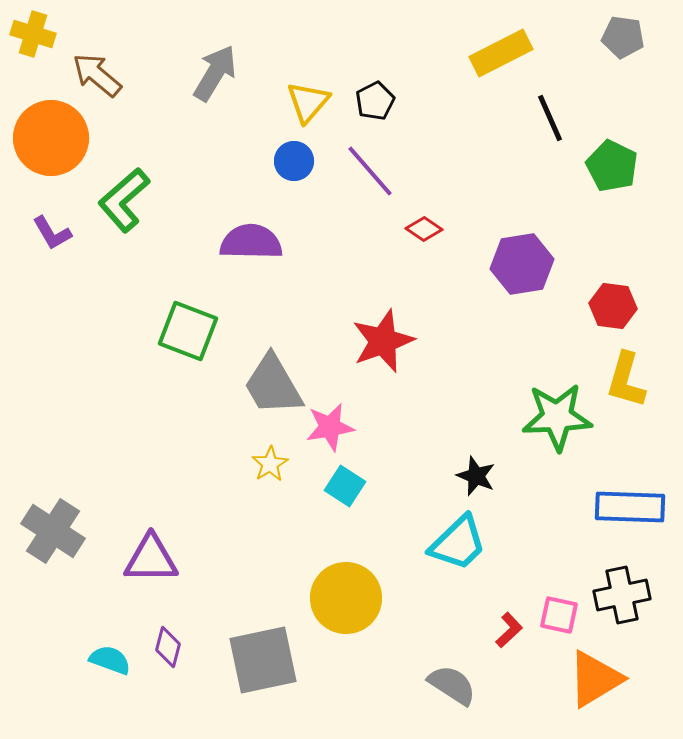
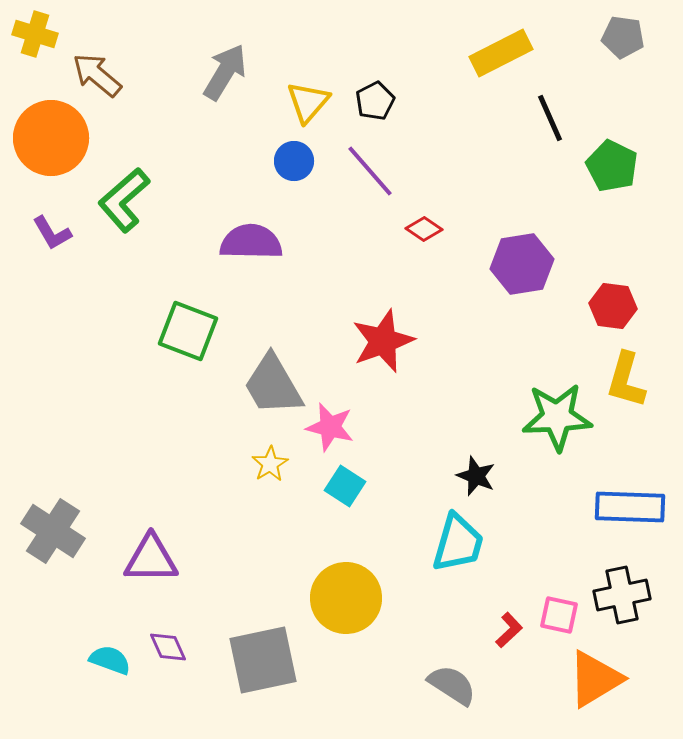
yellow cross: moved 2 px right
gray arrow: moved 10 px right, 1 px up
pink star: rotated 24 degrees clockwise
cyan trapezoid: rotated 30 degrees counterclockwise
purple diamond: rotated 39 degrees counterclockwise
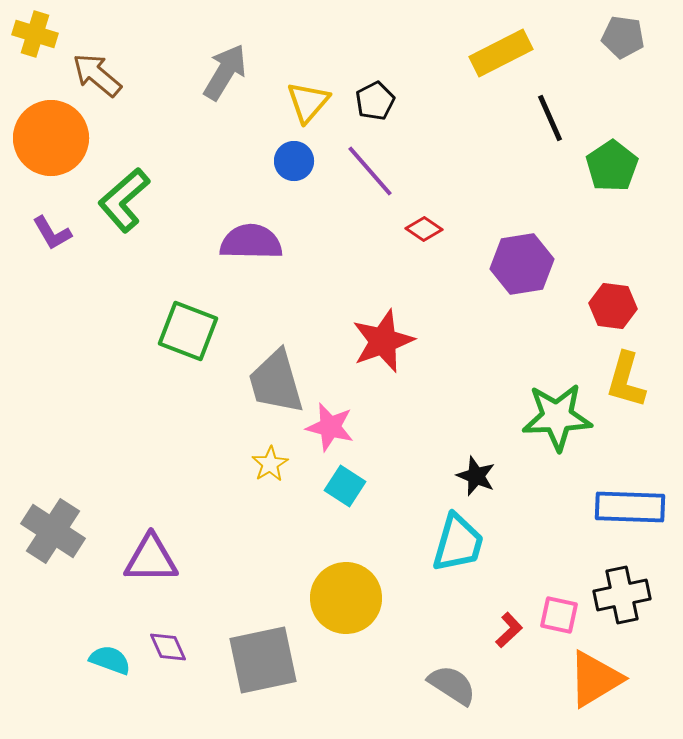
green pentagon: rotated 12 degrees clockwise
gray trapezoid: moved 3 px right, 3 px up; rotated 14 degrees clockwise
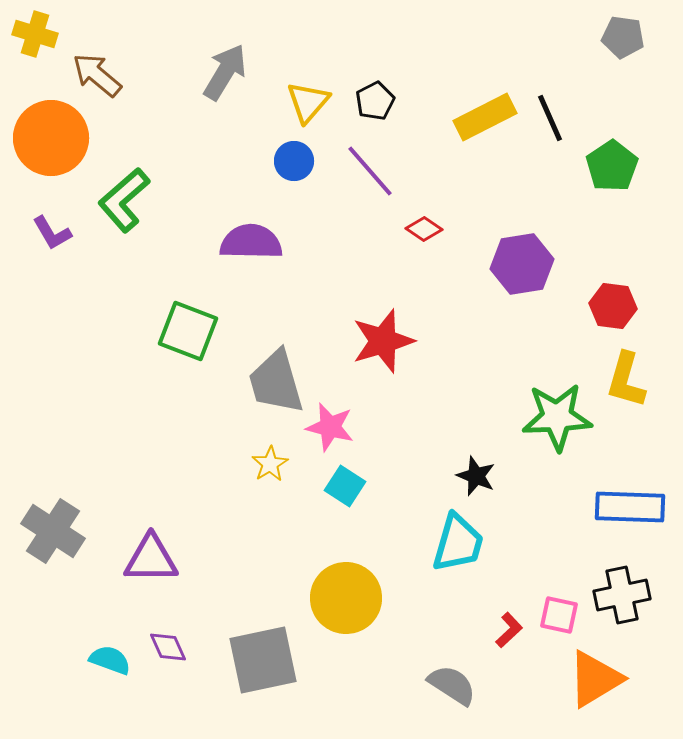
yellow rectangle: moved 16 px left, 64 px down
red star: rotated 4 degrees clockwise
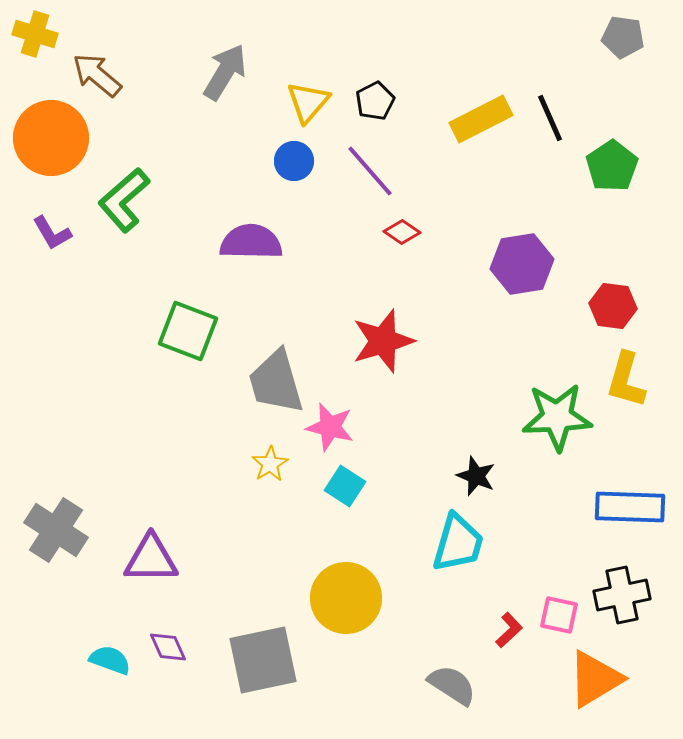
yellow rectangle: moved 4 px left, 2 px down
red diamond: moved 22 px left, 3 px down
gray cross: moved 3 px right, 1 px up
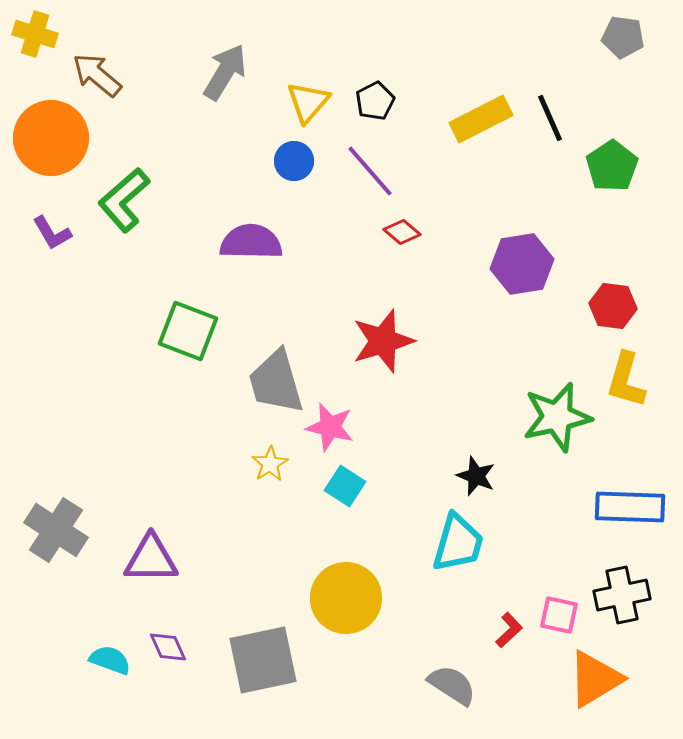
red diamond: rotated 6 degrees clockwise
green star: rotated 10 degrees counterclockwise
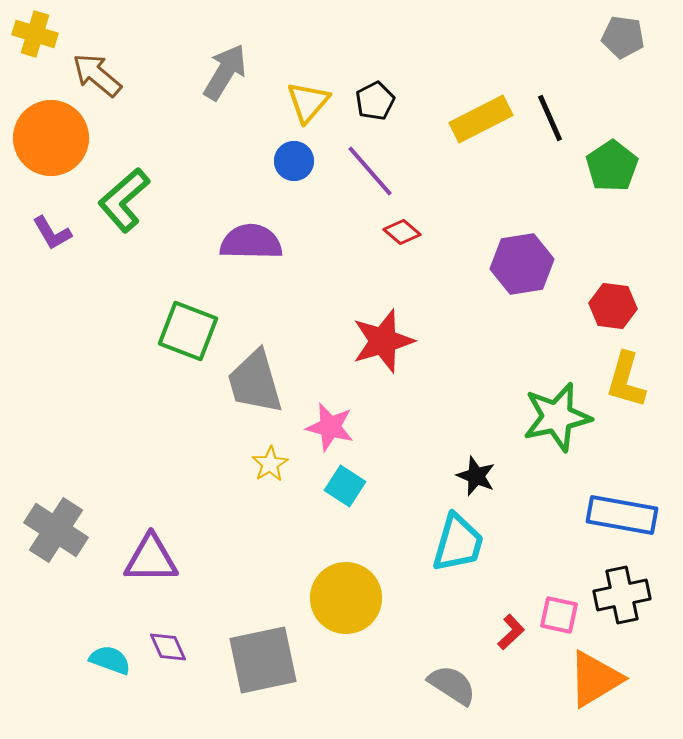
gray trapezoid: moved 21 px left
blue rectangle: moved 8 px left, 8 px down; rotated 8 degrees clockwise
red L-shape: moved 2 px right, 2 px down
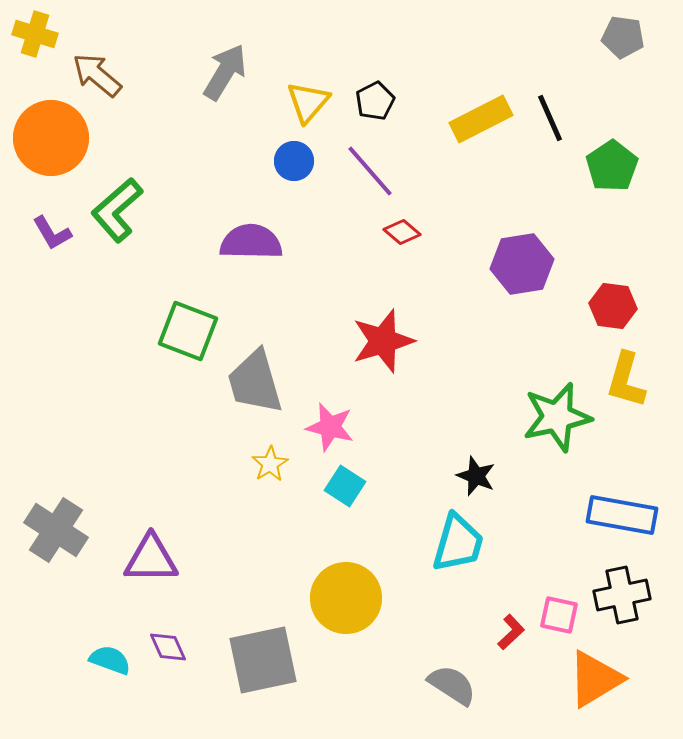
green L-shape: moved 7 px left, 10 px down
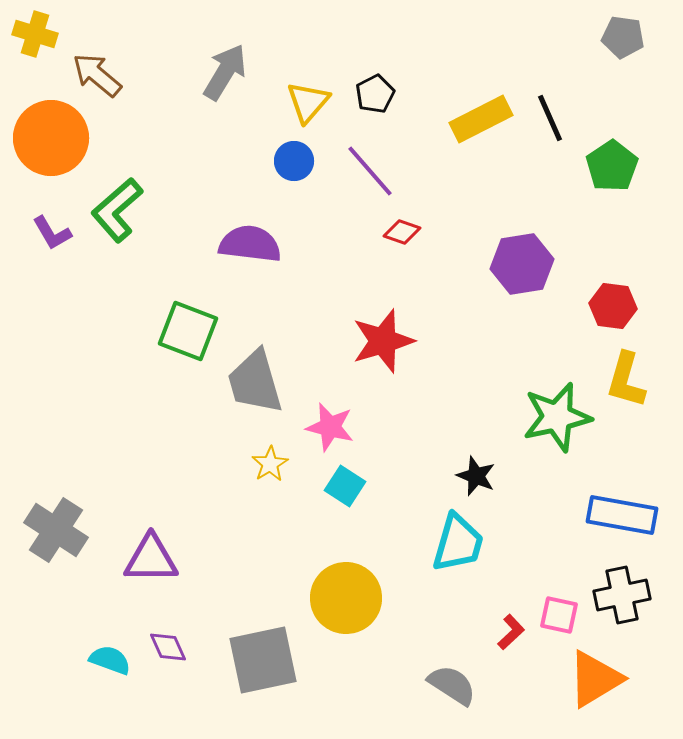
black pentagon: moved 7 px up
red diamond: rotated 21 degrees counterclockwise
purple semicircle: moved 1 px left, 2 px down; rotated 6 degrees clockwise
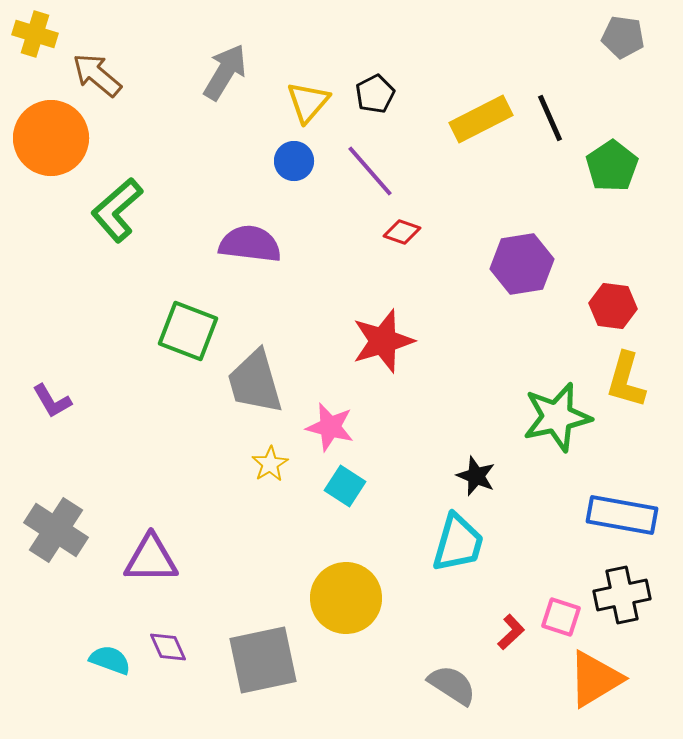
purple L-shape: moved 168 px down
pink square: moved 2 px right, 2 px down; rotated 6 degrees clockwise
